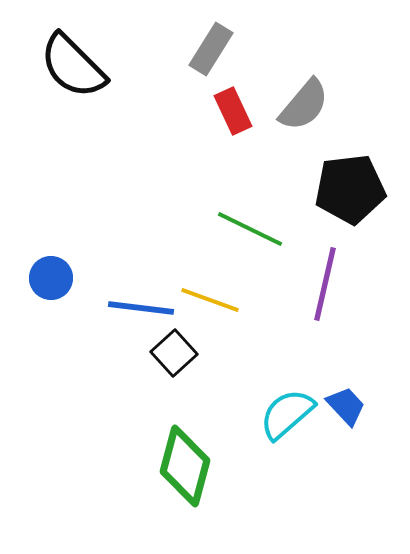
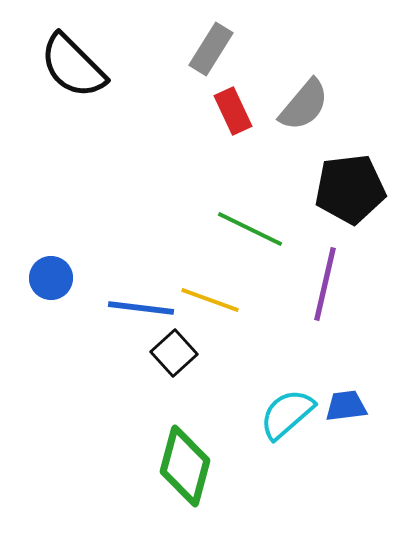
blue trapezoid: rotated 54 degrees counterclockwise
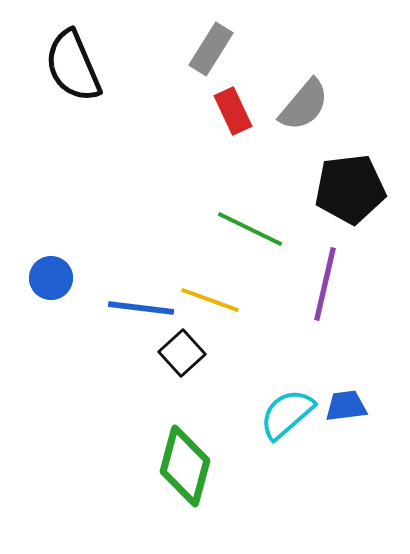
black semicircle: rotated 22 degrees clockwise
black square: moved 8 px right
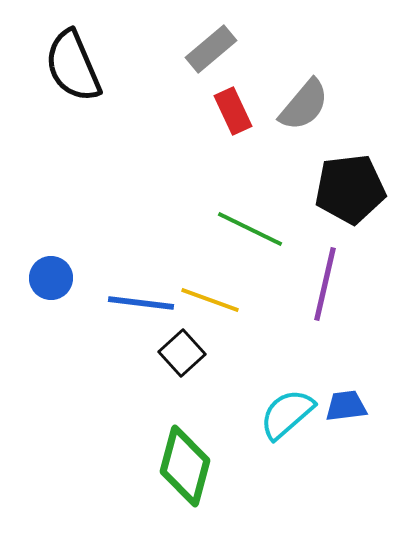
gray rectangle: rotated 18 degrees clockwise
blue line: moved 5 px up
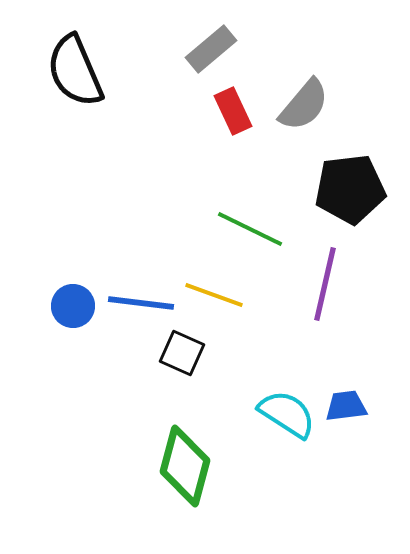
black semicircle: moved 2 px right, 5 px down
blue circle: moved 22 px right, 28 px down
yellow line: moved 4 px right, 5 px up
black square: rotated 24 degrees counterclockwise
cyan semicircle: rotated 74 degrees clockwise
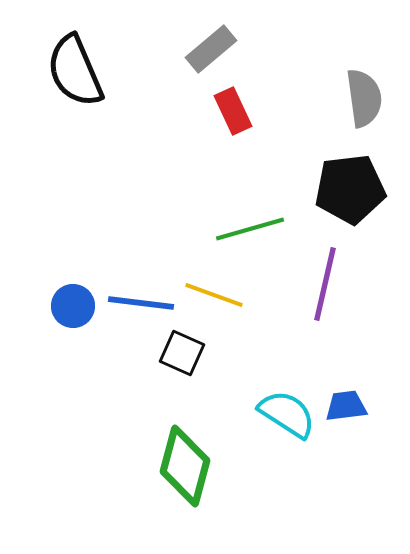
gray semicircle: moved 60 px right, 7 px up; rotated 48 degrees counterclockwise
green line: rotated 42 degrees counterclockwise
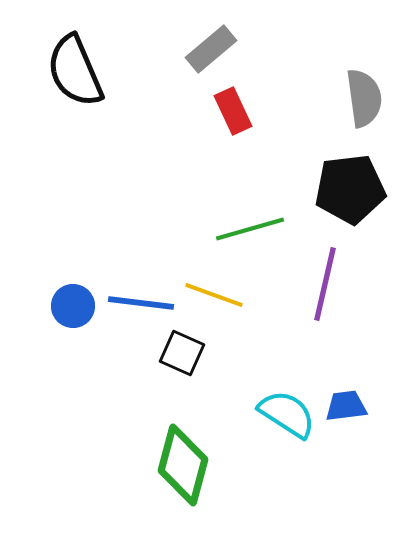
green diamond: moved 2 px left, 1 px up
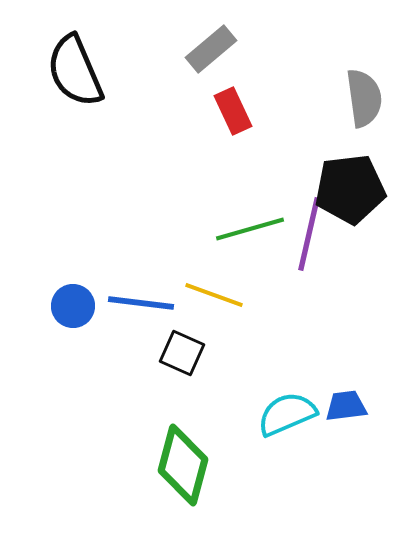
purple line: moved 16 px left, 50 px up
cyan semicircle: rotated 56 degrees counterclockwise
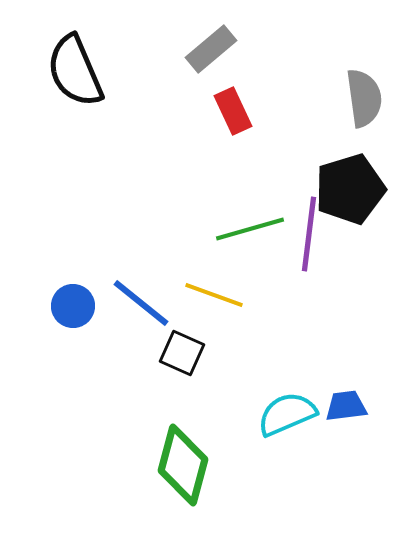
black pentagon: rotated 10 degrees counterclockwise
purple line: rotated 6 degrees counterclockwise
blue line: rotated 32 degrees clockwise
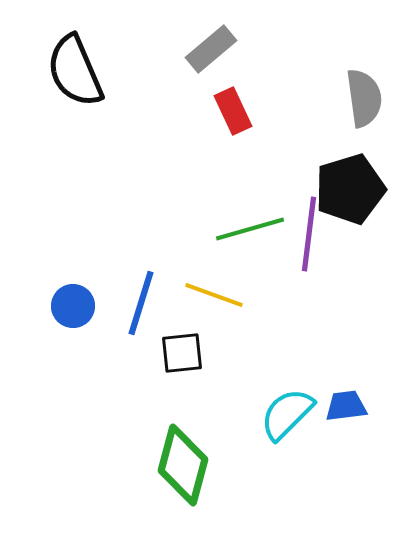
blue line: rotated 68 degrees clockwise
black square: rotated 30 degrees counterclockwise
cyan semicircle: rotated 22 degrees counterclockwise
